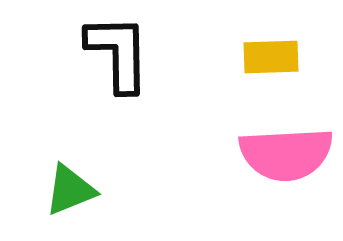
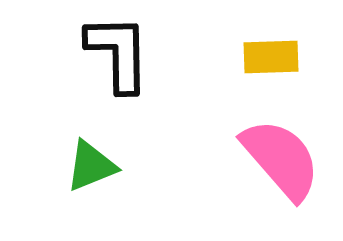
pink semicircle: moved 5 px left, 5 px down; rotated 128 degrees counterclockwise
green triangle: moved 21 px right, 24 px up
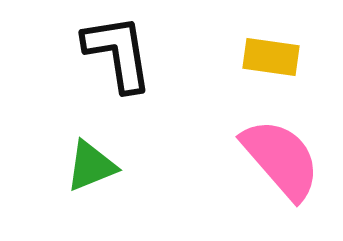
black L-shape: rotated 8 degrees counterclockwise
yellow rectangle: rotated 10 degrees clockwise
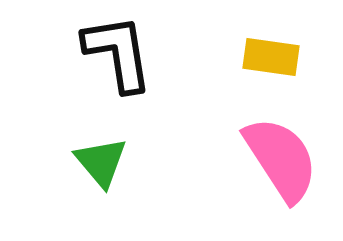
pink semicircle: rotated 8 degrees clockwise
green triangle: moved 10 px right, 4 px up; rotated 48 degrees counterclockwise
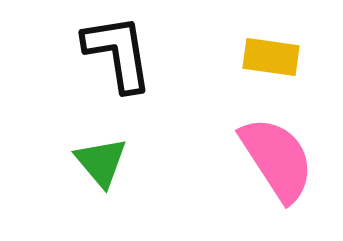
pink semicircle: moved 4 px left
